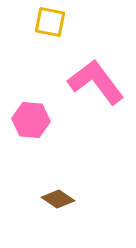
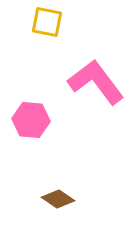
yellow square: moved 3 px left
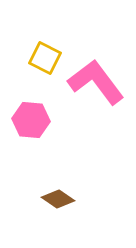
yellow square: moved 2 px left, 36 px down; rotated 16 degrees clockwise
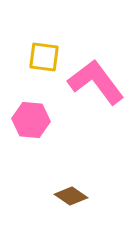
yellow square: moved 1 px left, 1 px up; rotated 20 degrees counterclockwise
brown diamond: moved 13 px right, 3 px up
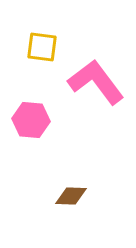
yellow square: moved 2 px left, 10 px up
brown diamond: rotated 32 degrees counterclockwise
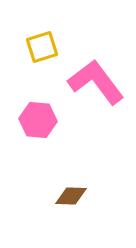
yellow square: rotated 24 degrees counterclockwise
pink hexagon: moved 7 px right
